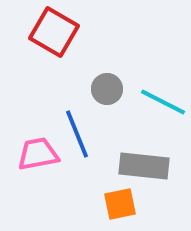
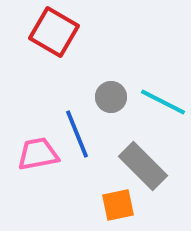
gray circle: moved 4 px right, 8 px down
gray rectangle: moved 1 px left; rotated 39 degrees clockwise
orange square: moved 2 px left, 1 px down
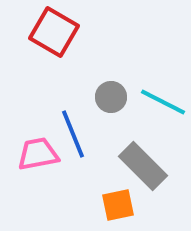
blue line: moved 4 px left
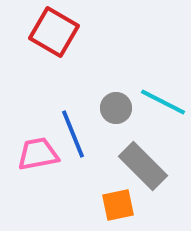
gray circle: moved 5 px right, 11 px down
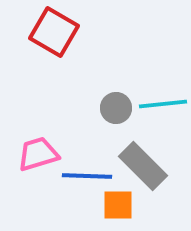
cyan line: moved 2 px down; rotated 33 degrees counterclockwise
blue line: moved 14 px right, 42 px down; rotated 66 degrees counterclockwise
pink trapezoid: rotated 6 degrees counterclockwise
orange square: rotated 12 degrees clockwise
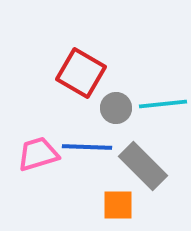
red square: moved 27 px right, 41 px down
blue line: moved 29 px up
